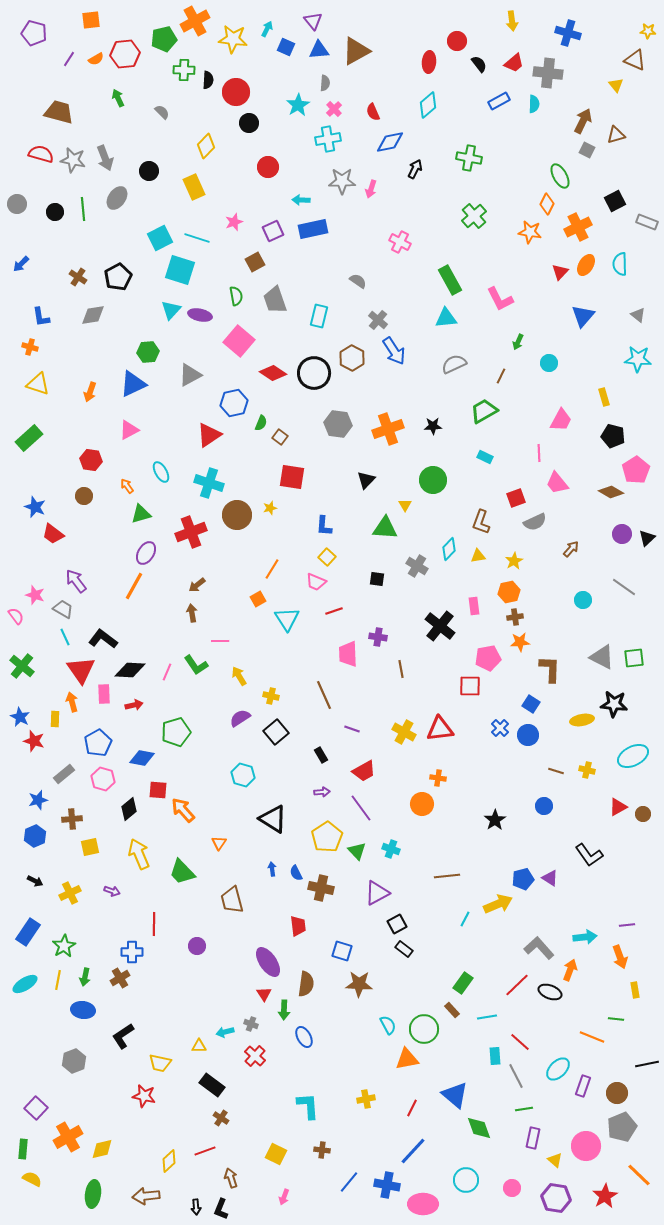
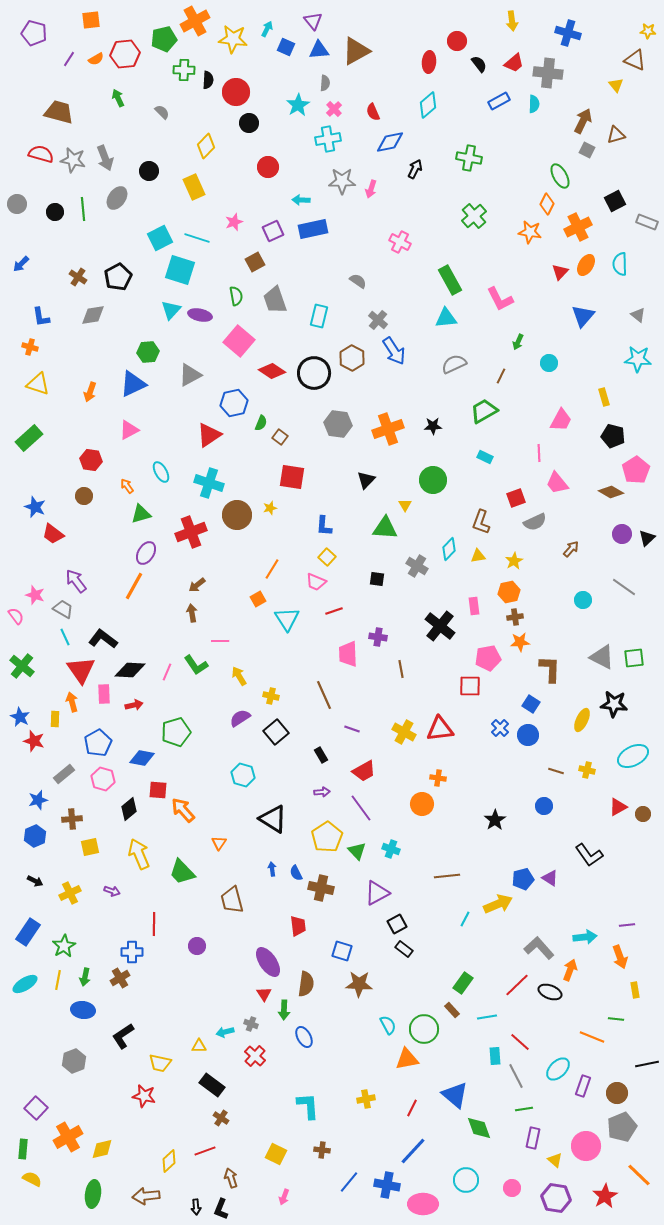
red diamond at (273, 373): moved 1 px left, 2 px up
yellow ellipse at (582, 720): rotated 55 degrees counterclockwise
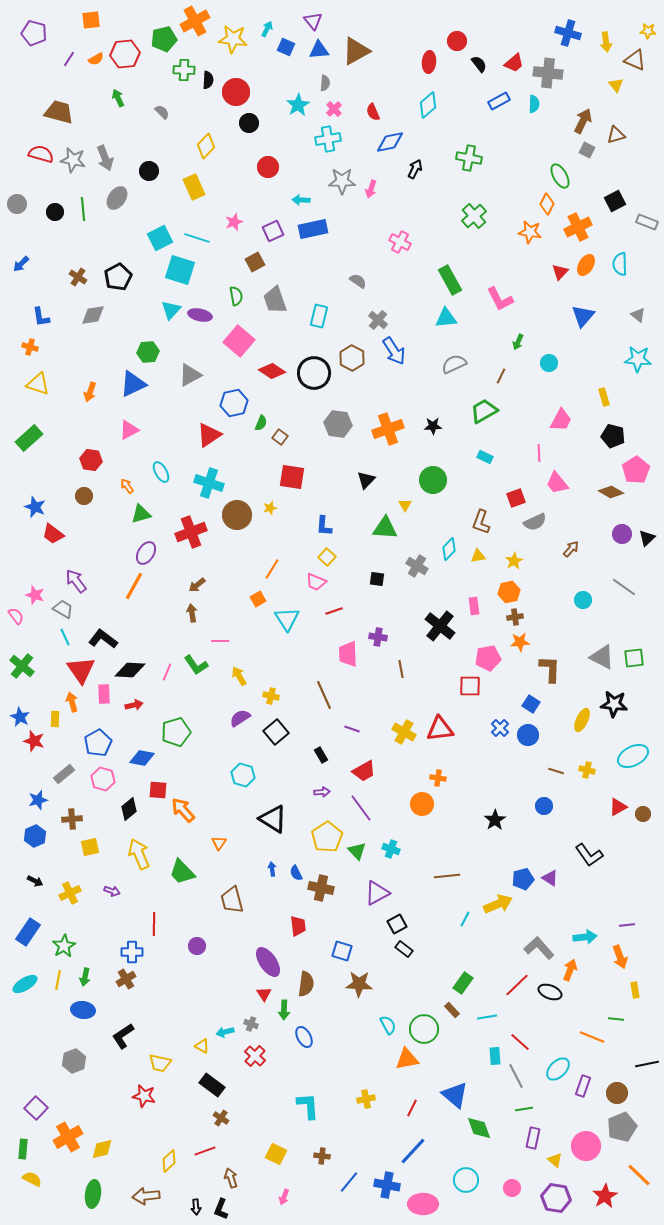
yellow arrow at (512, 21): moved 94 px right, 21 px down
brown cross at (120, 978): moved 6 px right, 1 px down
yellow triangle at (199, 1046): moved 3 px right; rotated 28 degrees clockwise
brown cross at (322, 1150): moved 6 px down
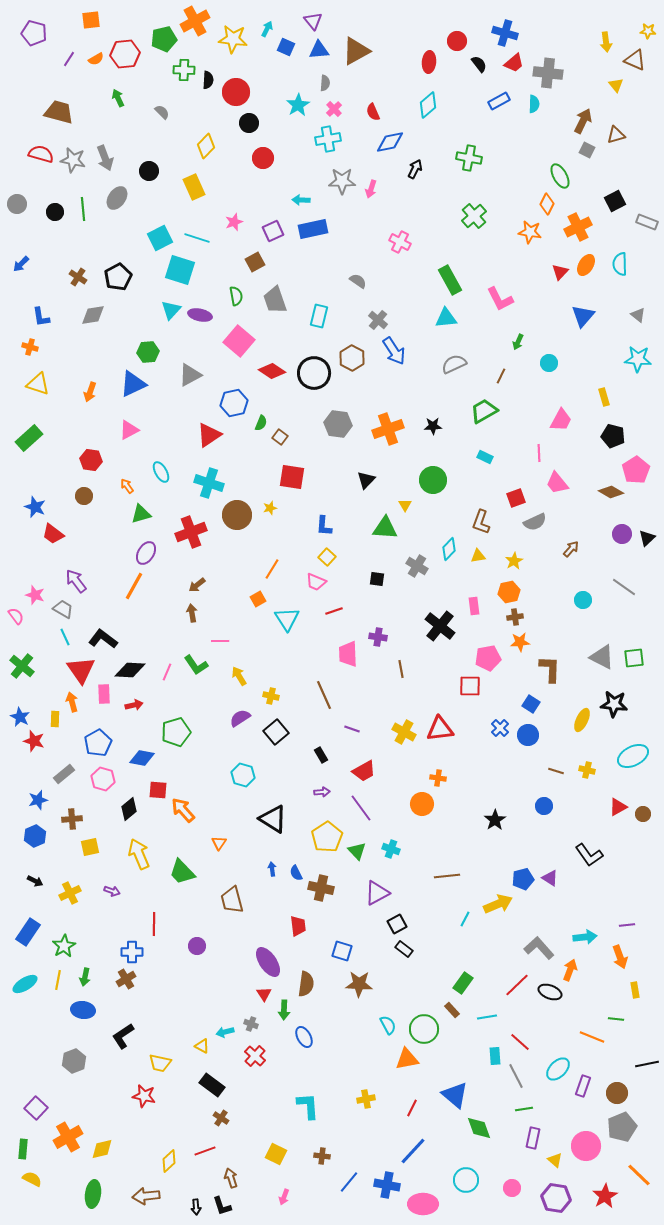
blue cross at (568, 33): moved 63 px left
red circle at (268, 167): moved 5 px left, 9 px up
black L-shape at (221, 1209): moved 1 px right, 3 px up; rotated 40 degrees counterclockwise
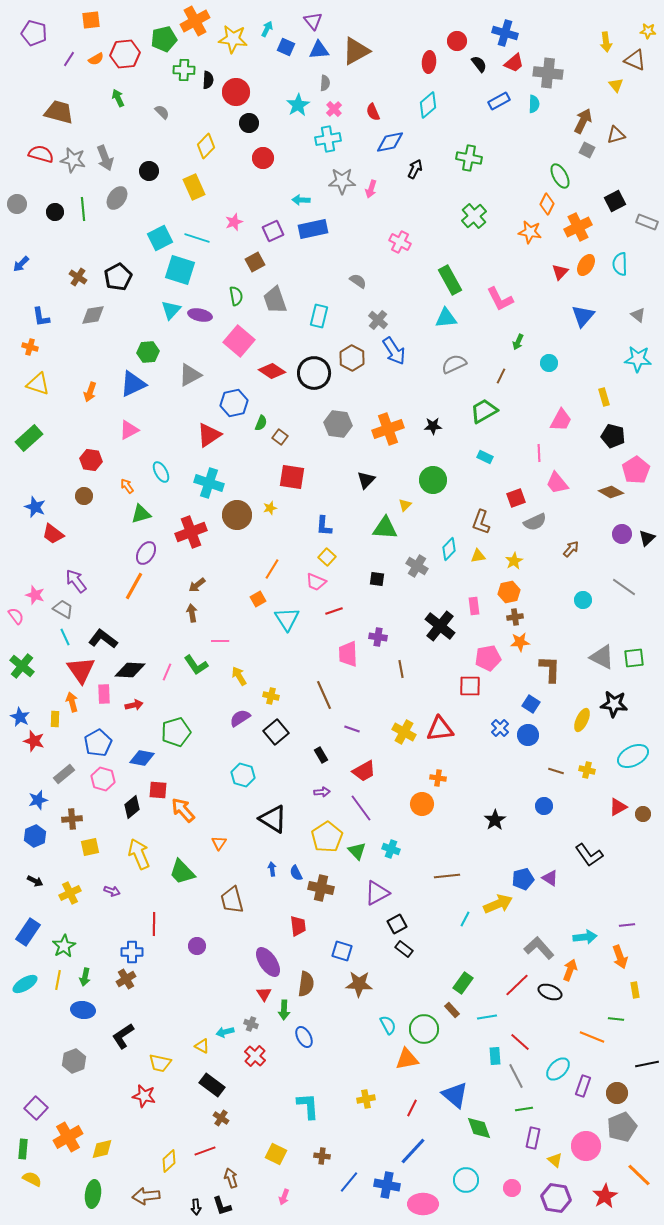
yellow triangle at (405, 505): rotated 16 degrees clockwise
black diamond at (129, 809): moved 3 px right, 2 px up
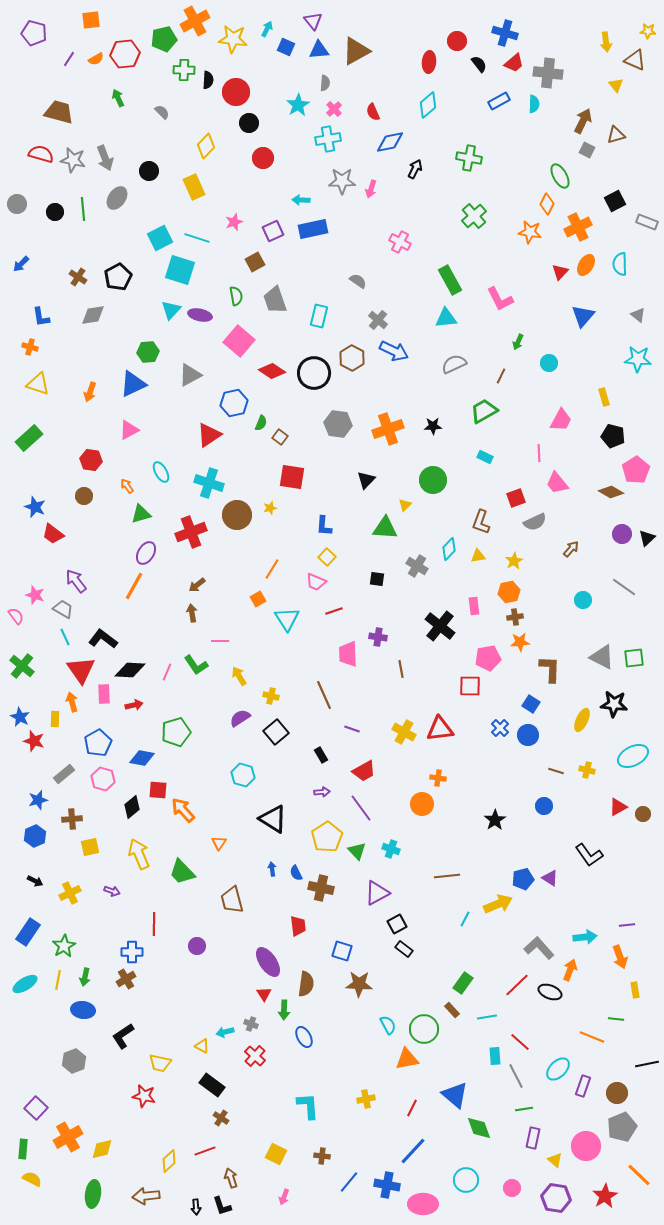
blue arrow at (394, 351): rotated 32 degrees counterclockwise
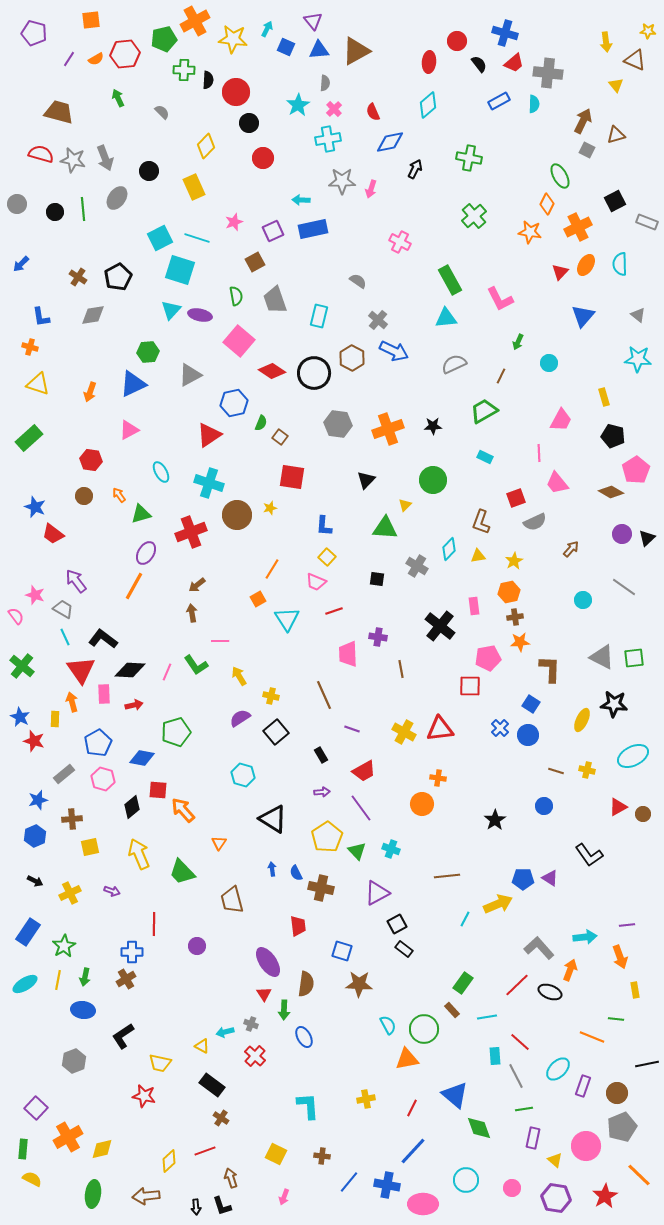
orange arrow at (127, 486): moved 8 px left, 9 px down
blue pentagon at (523, 879): rotated 15 degrees clockwise
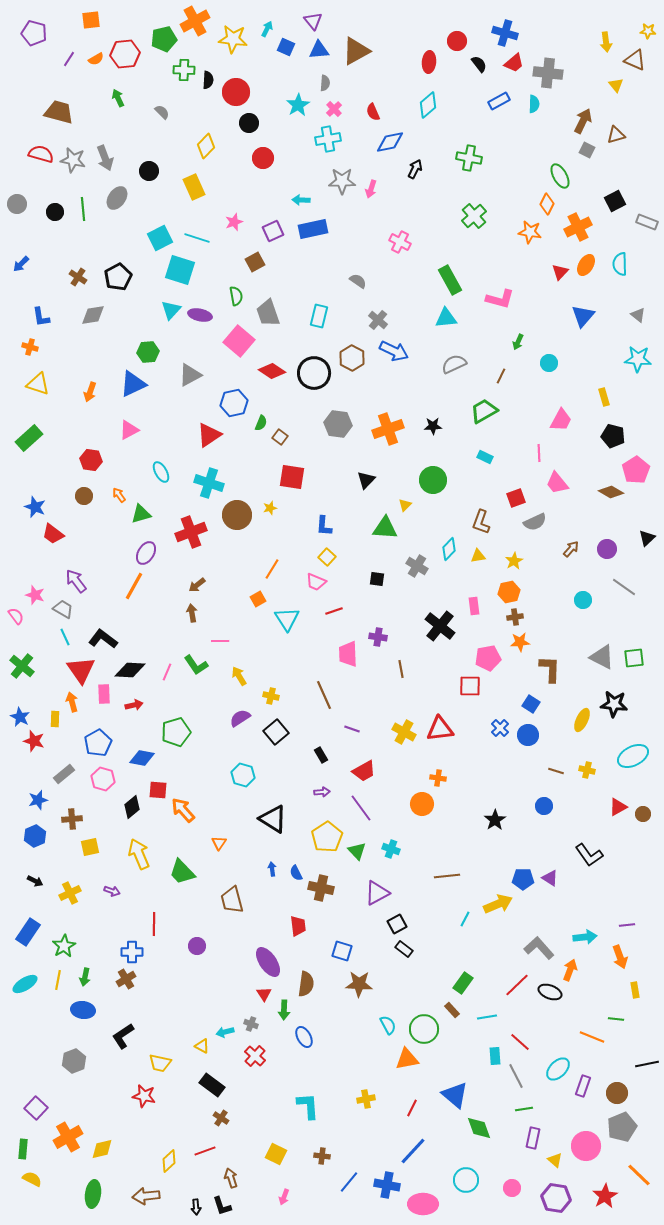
pink L-shape at (500, 299): rotated 48 degrees counterclockwise
gray trapezoid at (275, 300): moved 7 px left, 13 px down
purple circle at (622, 534): moved 15 px left, 15 px down
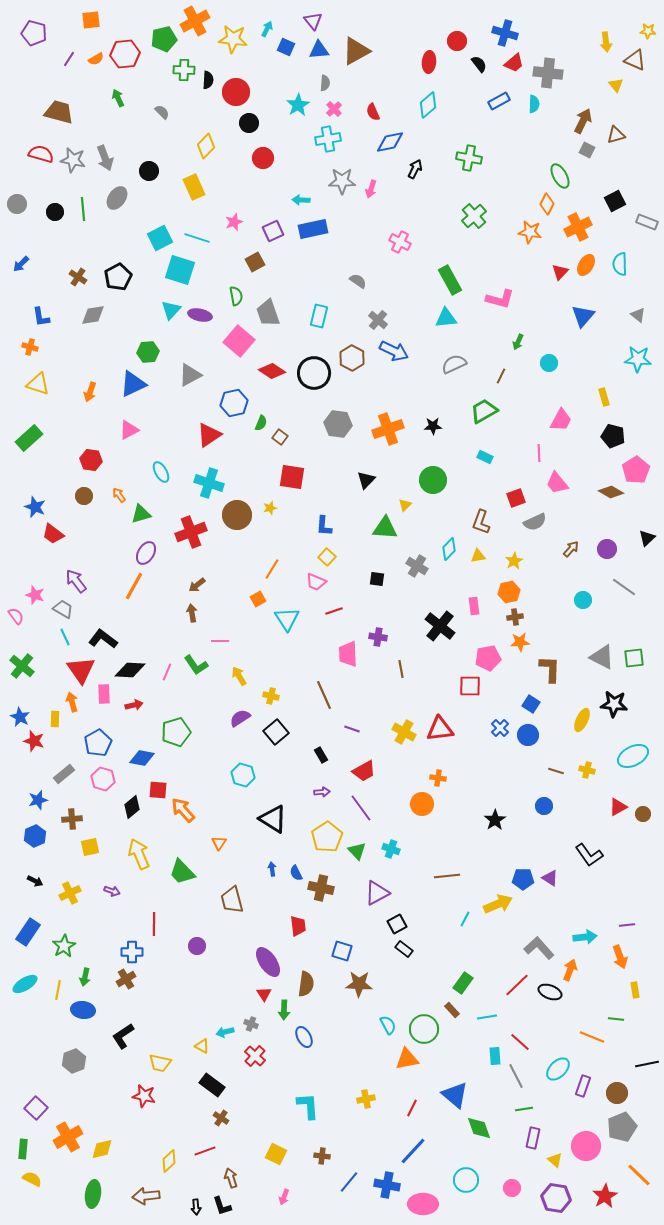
yellow line at (58, 980): moved 10 px down
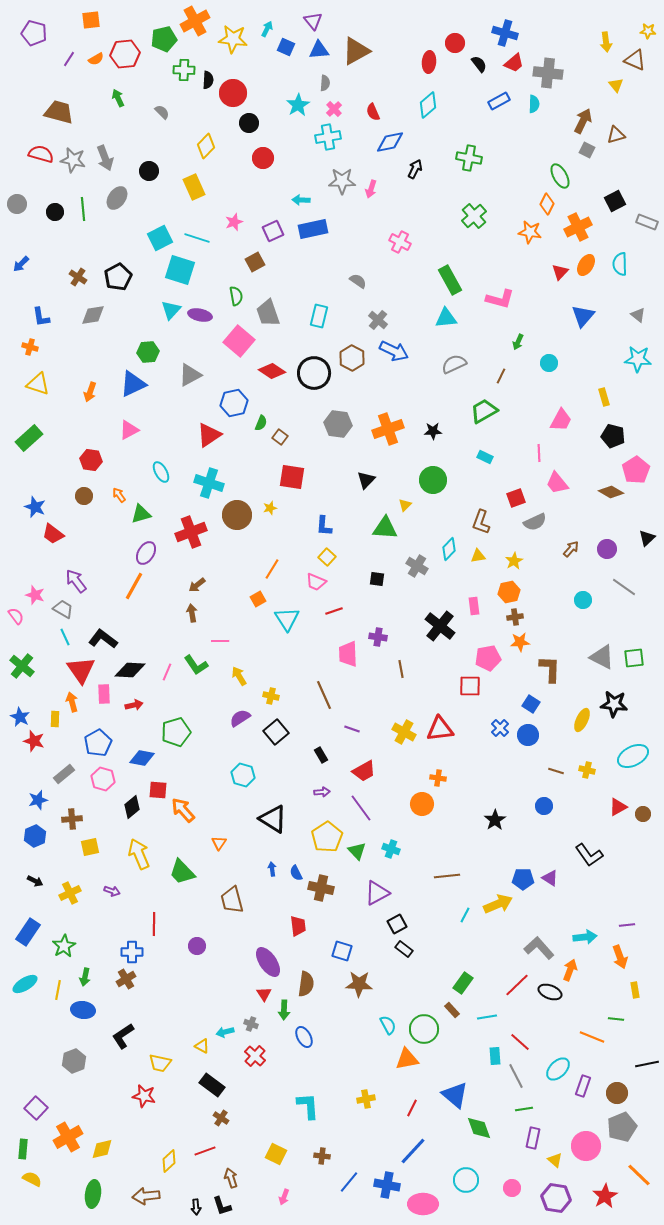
red circle at (457, 41): moved 2 px left, 2 px down
red circle at (236, 92): moved 3 px left, 1 px down
cyan cross at (328, 139): moved 2 px up
black star at (433, 426): moved 5 px down
cyan line at (465, 919): moved 4 px up
